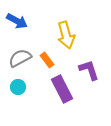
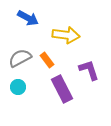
blue arrow: moved 11 px right, 3 px up
yellow arrow: rotated 68 degrees counterclockwise
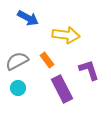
gray semicircle: moved 3 px left, 3 px down
cyan circle: moved 1 px down
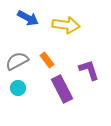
yellow arrow: moved 10 px up
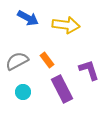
cyan circle: moved 5 px right, 4 px down
